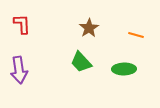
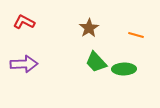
red L-shape: moved 2 px right, 2 px up; rotated 60 degrees counterclockwise
green trapezoid: moved 15 px right
purple arrow: moved 5 px right, 6 px up; rotated 84 degrees counterclockwise
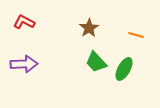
green ellipse: rotated 60 degrees counterclockwise
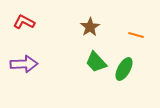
brown star: moved 1 px right, 1 px up
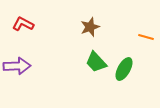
red L-shape: moved 1 px left, 2 px down
brown star: rotated 12 degrees clockwise
orange line: moved 10 px right, 2 px down
purple arrow: moved 7 px left, 2 px down
